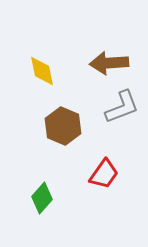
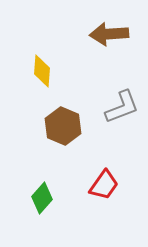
brown arrow: moved 29 px up
yellow diamond: rotated 16 degrees clockwise
red trapezoid: moved 11 px down
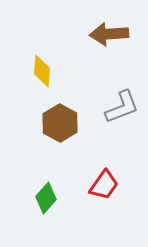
brown hexagon: moved 3 px left, 3 px up; rotated 6 degrees clockwise
green diamond: moved 4 px right
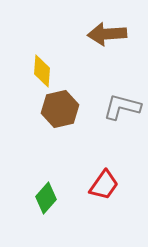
brown arrow: moved 2 px left
gray L-shape: rotated 144 degrees counterclockwise
brown hexagon: moved 14 px up; rotated 18 degrees clockwise
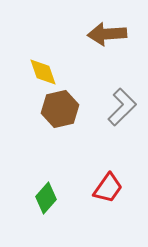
yellow diamond: moved 1 px right, 1 px down; rotated 24 degrees counterclockwise
gray L-shape: rotated 120 degrees clockwise
red trapezoid: moved 4 px right, 3 px down
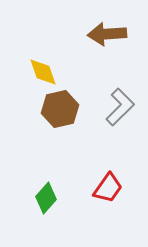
gray L-shape: moved 2 px left
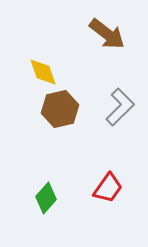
brown arrow: rotated 138 degrees counterclockwise
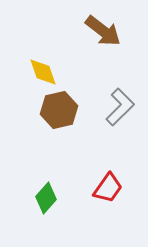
brown arrow: moved 4 px left, 3 px up
brown hexagon: moved 1 px left, 1 px down
